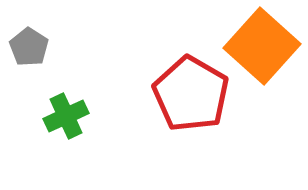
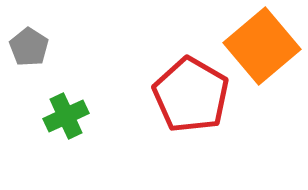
orange square: rotated 8 degrees clockwise
red pentagon: moved 1 px down
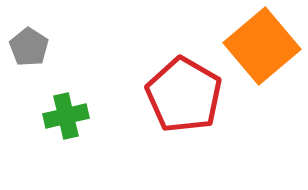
red pentagon: moved 7 px left
green cross: rotated 12 degrees clockwise
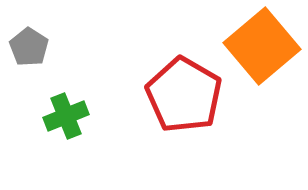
green cross: rotated 9 degrees counterclockwise
